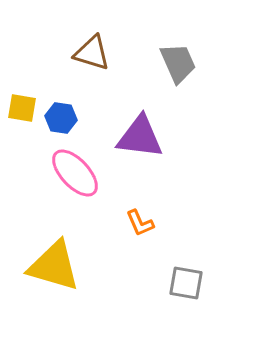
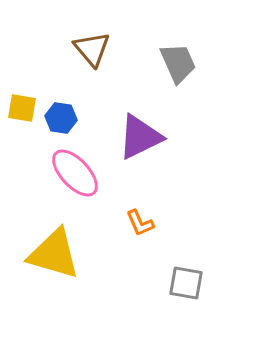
brown triangle: moved 4 px up; rotated 33 degrees clockwise
purple triangle: rotated 33 degrees counterclockwise
yellow triangle: moved 12 px up
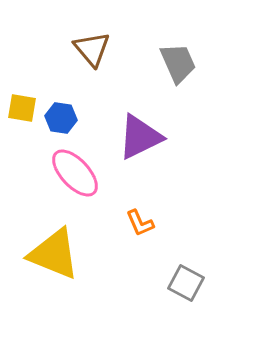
yellow triangle: rotated 6 degrees clockwise
gray square: rotated 18 degrees clockwise
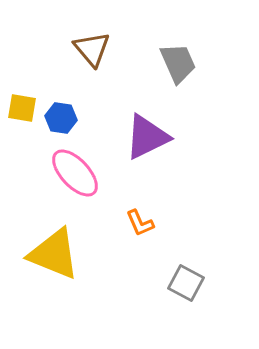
purple triangle: moved 7 px right
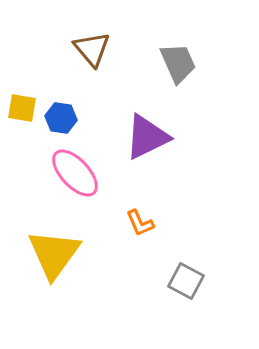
yellow triangle: rotated 44 degrees clockwise
gray square: moved 2 px up
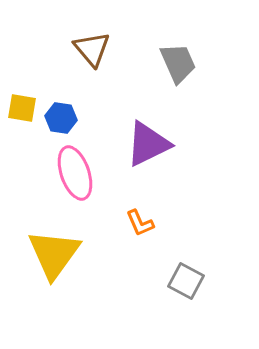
purple triangle: moved 1 px right, 7 px down
pink ellipse: rotated 24 degrees clockwise
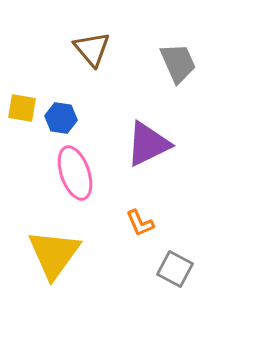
gray square: moved 11 px left, 12 px up
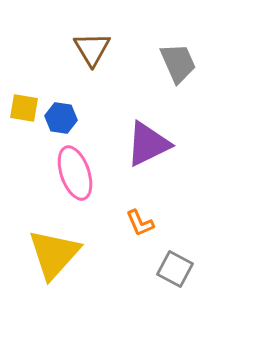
brown triangle: rotated 9 degrees clockwise
yellow square: moved 2 px right
yellow triangle: rotated 6 degrees clockwise
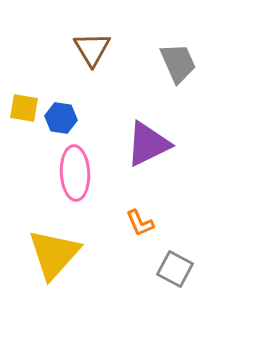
pink ellipse: rotated 16 degrees clockwise
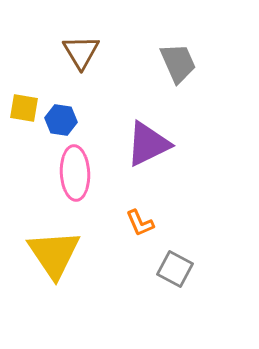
brown triangle: moved 11 px left, 3 px down
blue hexagon: moved 2 px down
yellow triangle: rotated 16 degrees counterclockwise
